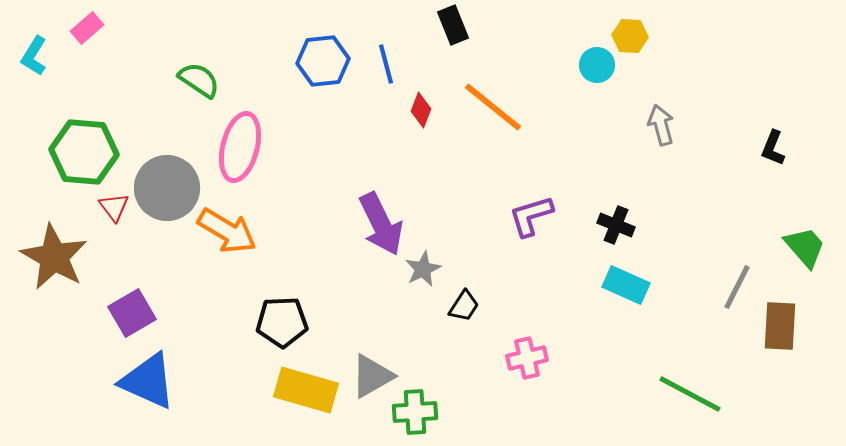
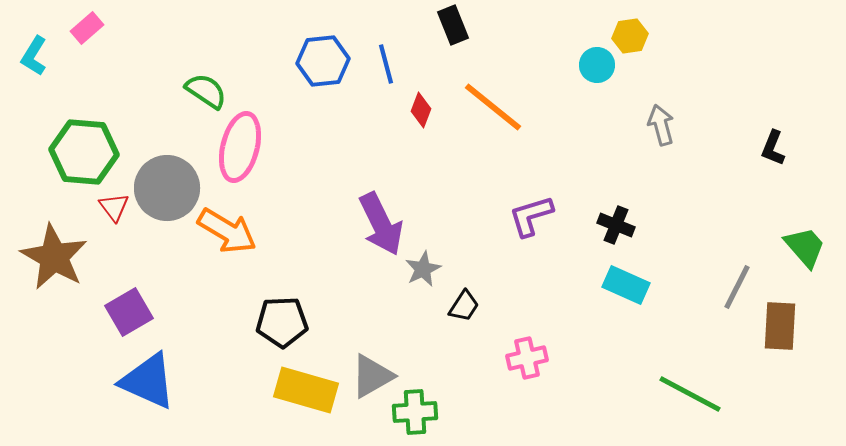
yellow hexagon: rotated 12 degrees counterclockwise
green semicircle: moved 7 px right, 11 px down
purple square: moved 3 px left, 1 px up
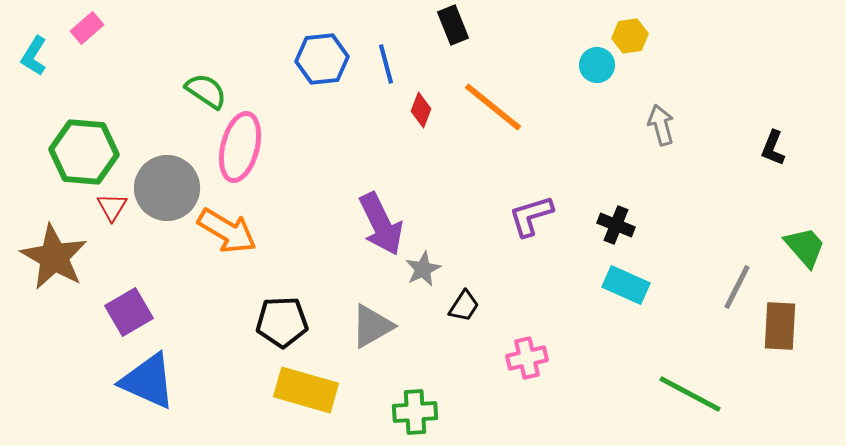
blue hexagon: moved 1 px left, 2 px up
red triangle: moved 2 px left; rotated 8 degrees clockwise
gray triangle: moved 50 px up
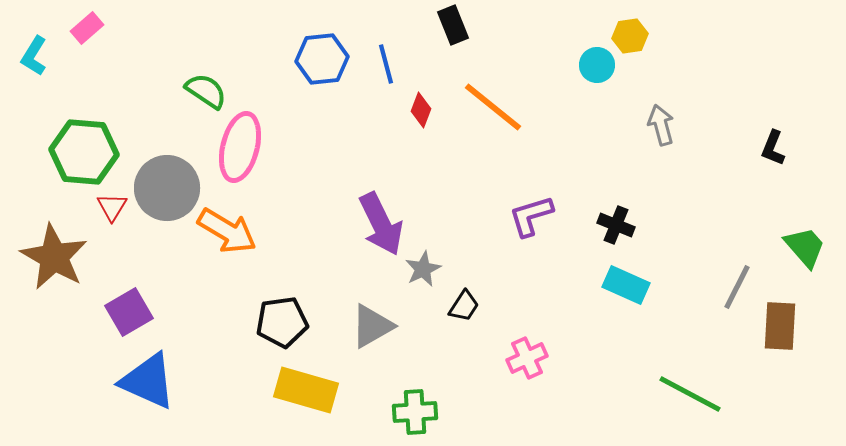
black pentagon: rotated 6 degrees counterclockwise
pink cross: rotated 12 degrees counterclockwise
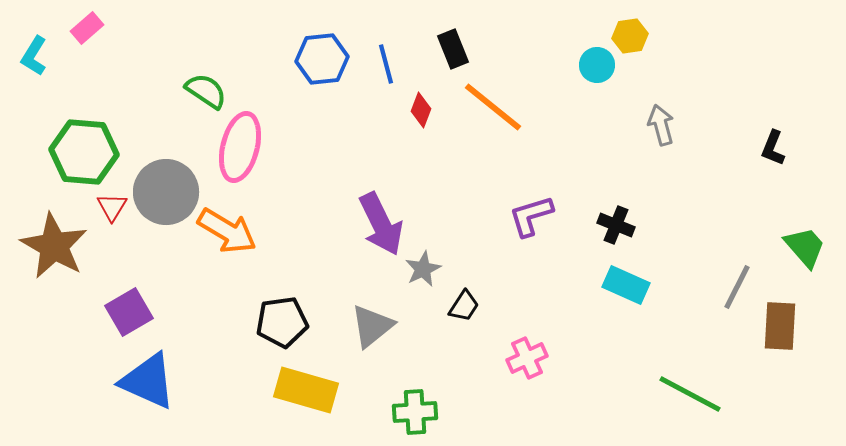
black rectangle: moved 24 px down
gray circle: moved 1 px left, 4 px down
brown star: moved 11 px up
gray triangle: rotated 9 degrees counterclockwise
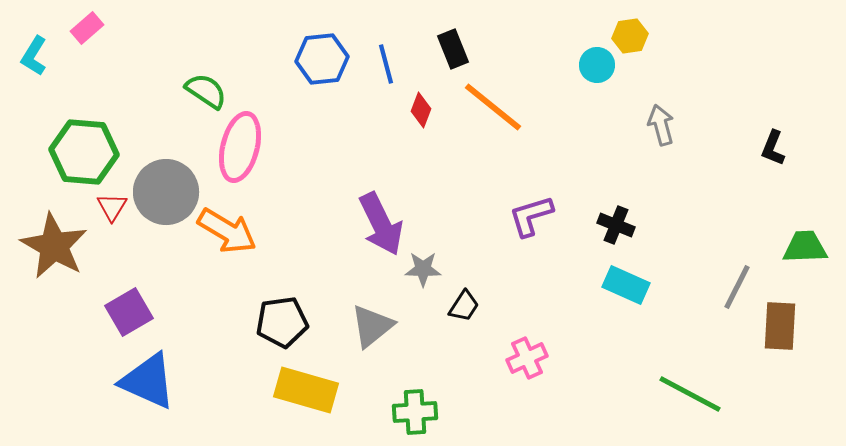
green trapezoid: rotated 51 degrees counterclockwise
gray star: rotated 27 degrees clockwise
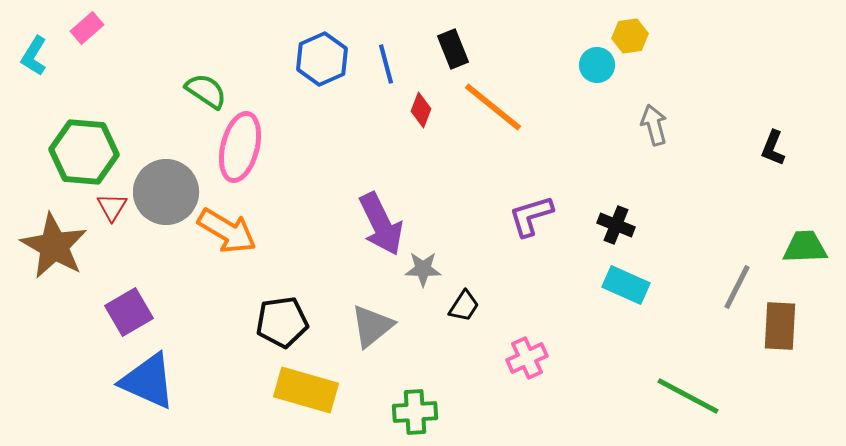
blue hexagon: rotated 18 degrees counterclockwise
gray arrow: moved 7 px left
green line: moved 2 px left, 2 px down
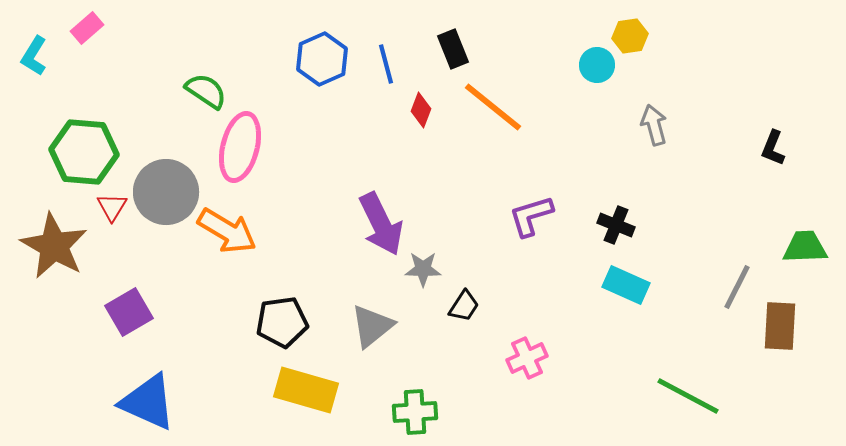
blue triangle: moved 21 px down
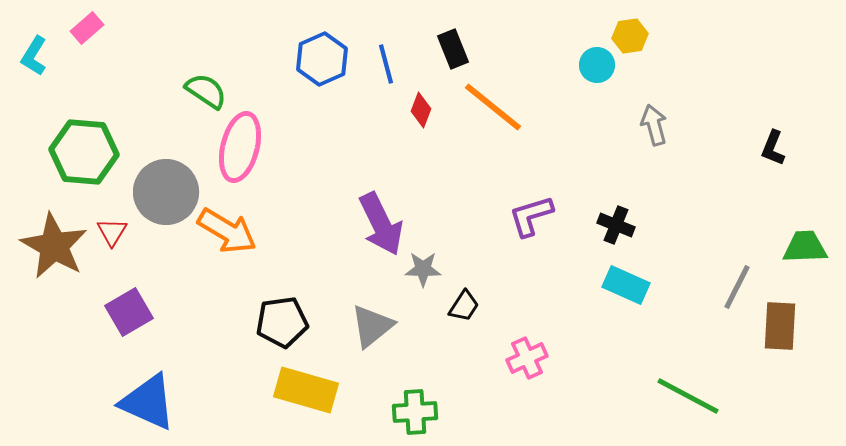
red triangle: moved 25 px down
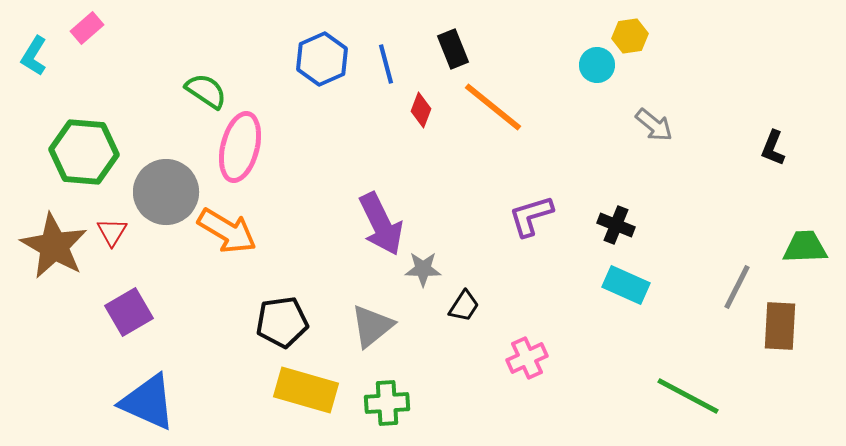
gray arrow: rotated 144 degrees clockwise
green cross: moved 28 px left, 9 px up
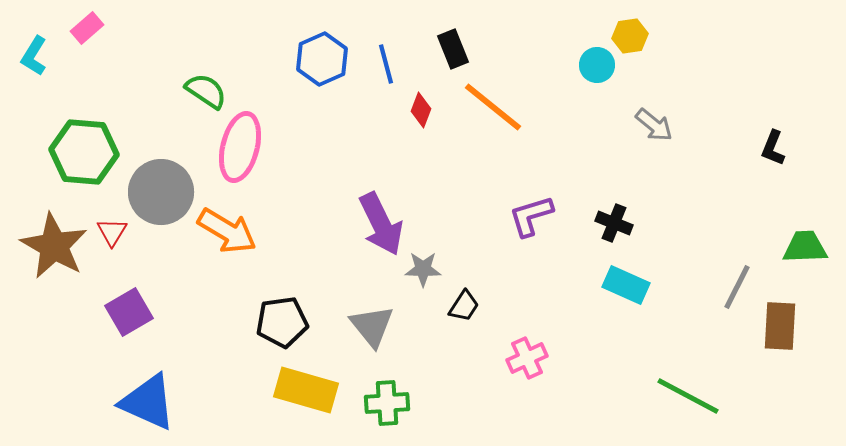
gray circle: moved 5 px left
black cross: moved 2 px left, 2 px up
gray triangle: rotated 30 degrees counterclockwise
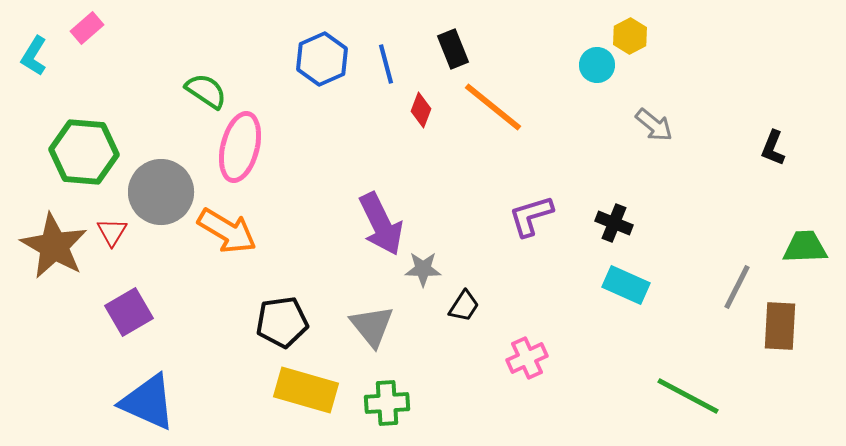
yellow hexagon: rotated 20 degrees counterclockwise
